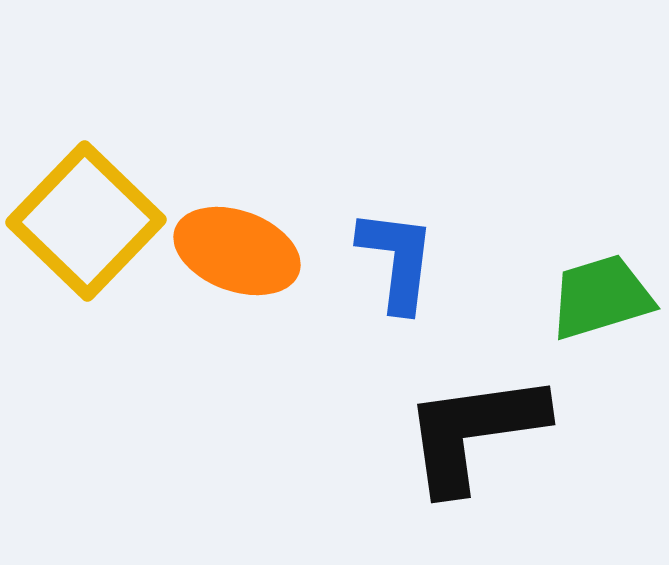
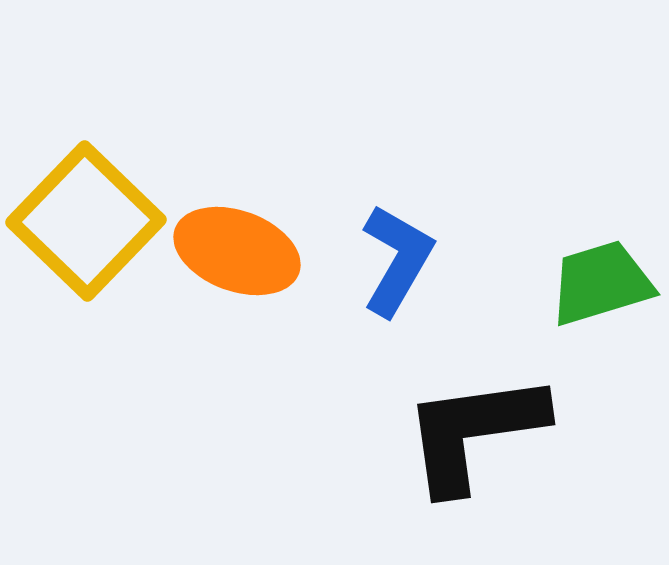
blue L-shape: rotated 23 degrees clockwise
green trapezoid: moved 14 px up
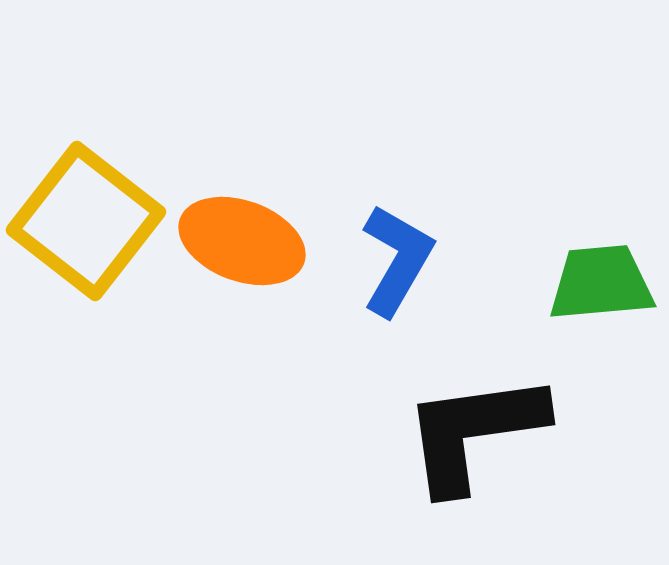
yellow square: rotated 6 degrees counterclockwise
orange ellipse: moved 5 px right, 10 px up
green trapezoid: rotated 12 degrees clockwise
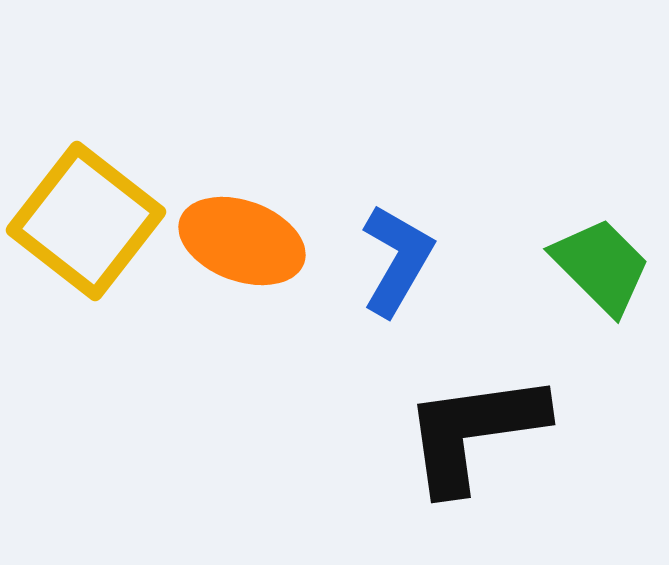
green trapezoid: moved 17 px up; rotated 50 degrees clockwise
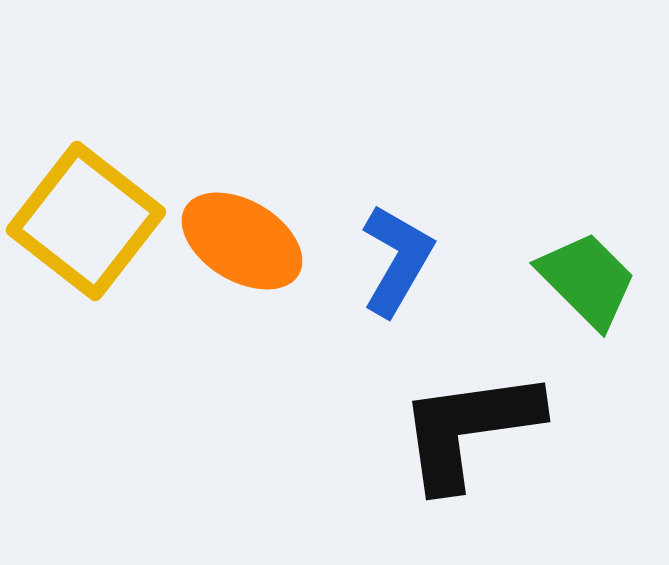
orange ellipse: rotated 11 degrees clockwise
green trapezoid: moved 14 px left, 14 px down
black L-shape: moved 5 px left, 3 px up
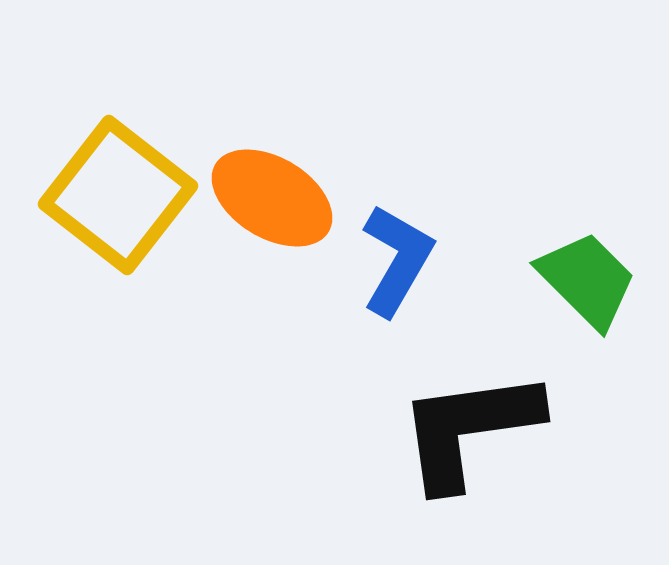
yellow square: moved 32 px right, 26 px up
orange ellipse: moved 30 px right, 43 px up
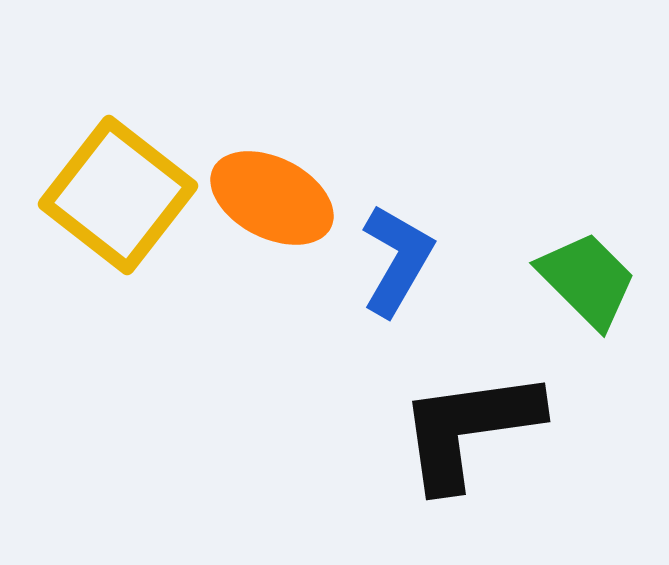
orange ellipse: rotated 4 degrees counterclockwise
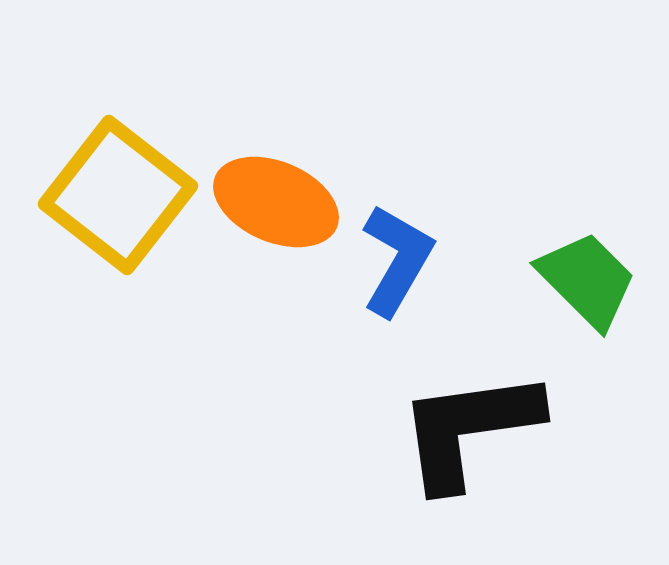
orange ellipse: moved 4 px right, 4 px down; rotated 4 degrees counterclockwise
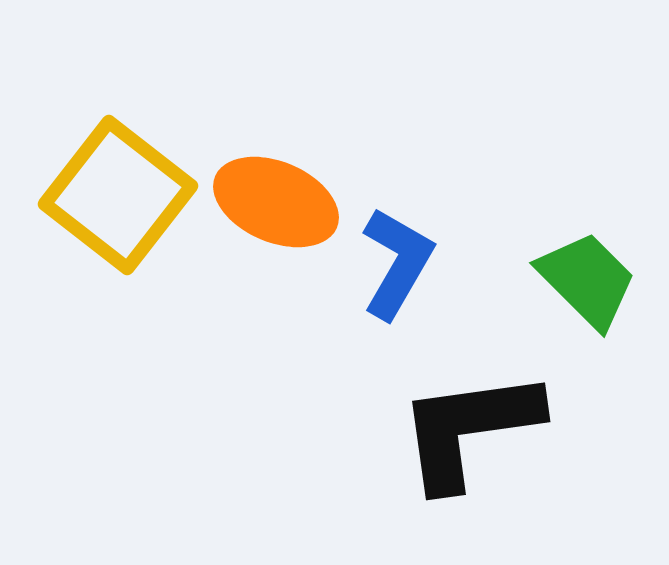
blue L-shape: moved 3 px down
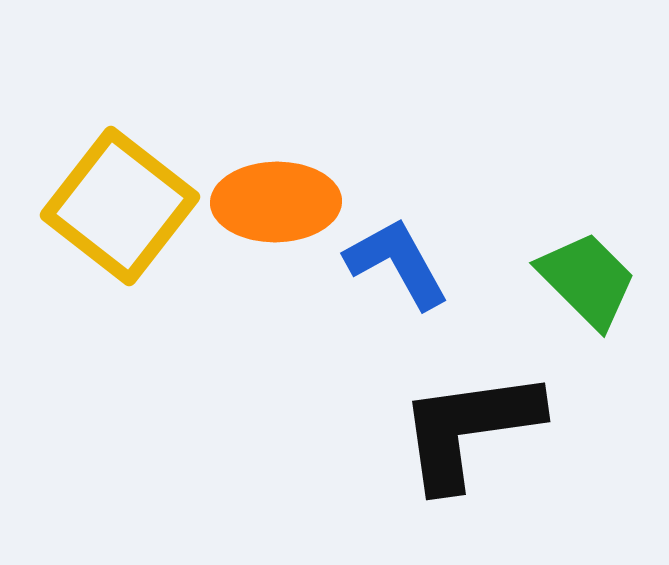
yellow square: moved 2 px right, 11 px down
orange ellipse: rotated 24 degrees counterclockwise
blue L-shape: rotated 59 degrees counterclockwise
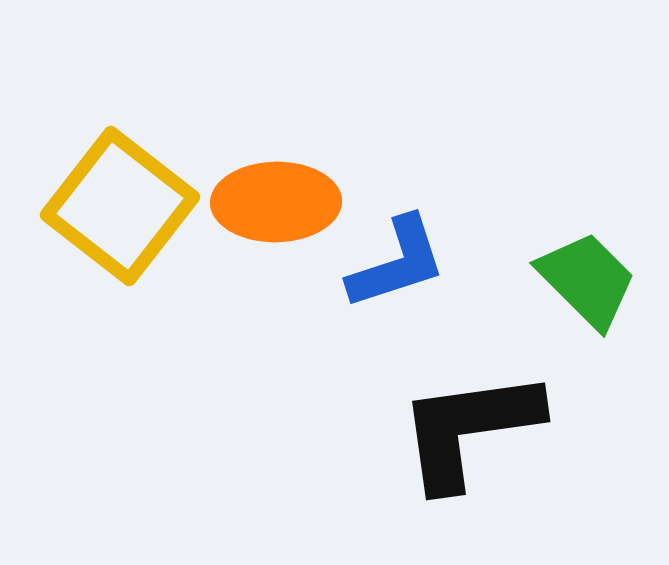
blue L-shape: rotated 101 degrees clockwise
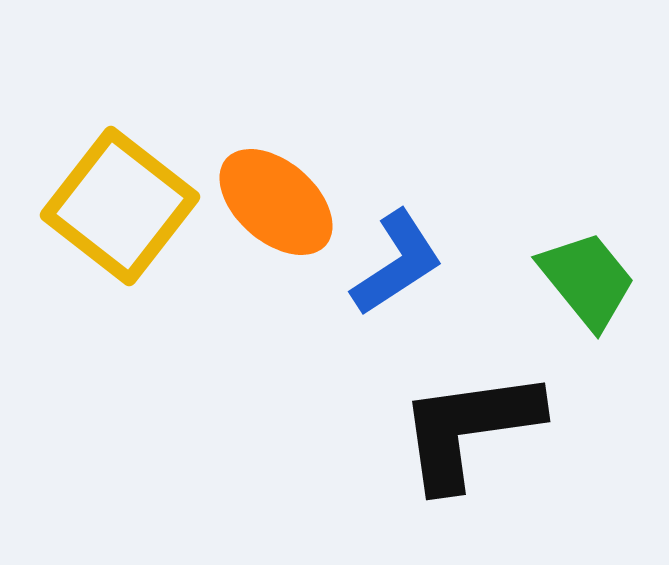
orange ellipse: rotated 42 degrees clockwise
blue L-shape: rotated 15 degrees counterclockwise
green trapezoid: rotated 6 degrees clockwise
